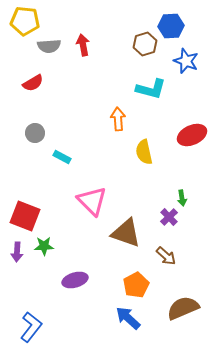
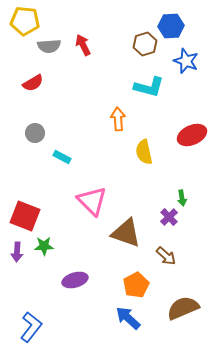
red arrow: rotated 15 degrees counterclockwise
cyan L-shape: moved 2 px left, 2 px up
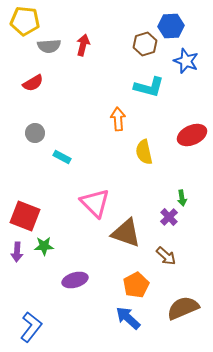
red arrow: rotated 40 degrees clockwise
pink triangle: moved 3 px right, 2 px down
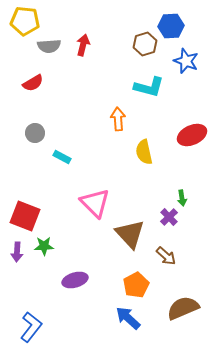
brown triangle: moved 4 px right, 1 px down; rotated 28 degrees clockwise
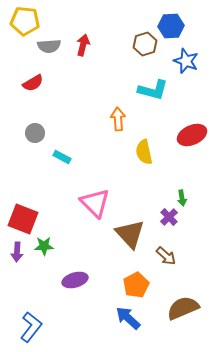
cyan L-shape: moved 4 px right, 3 px down
red square: moved 2 px left, 3 px down
